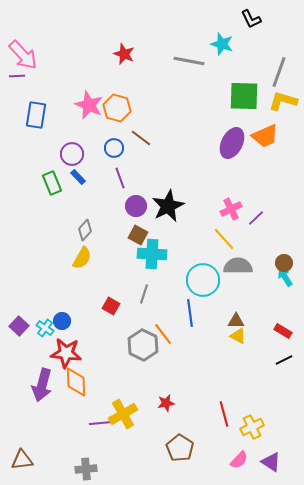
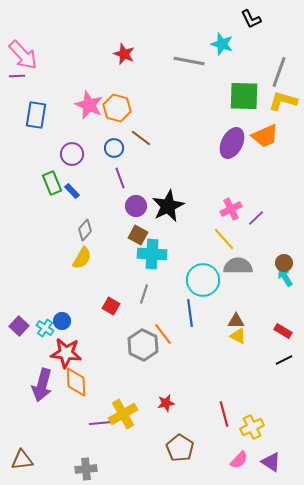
blue rectangle at (78, 177): moved 6 px left, 14 px down
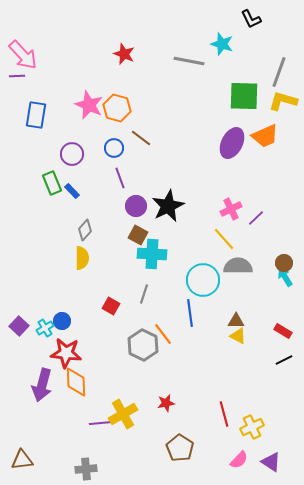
yellow semicircle at (82, 258): rotated 30 degrees counterclockwise
cyan cross at (45, 328): rotated 24 degrees clockwise
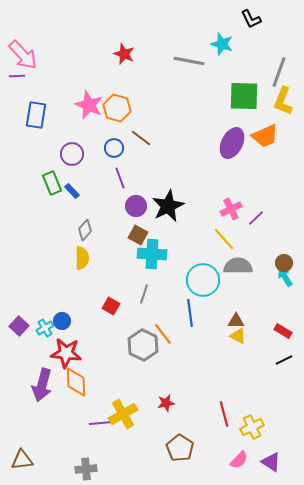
yellow L-shape at (283, 101): rotated 84 degrees counterclockwise
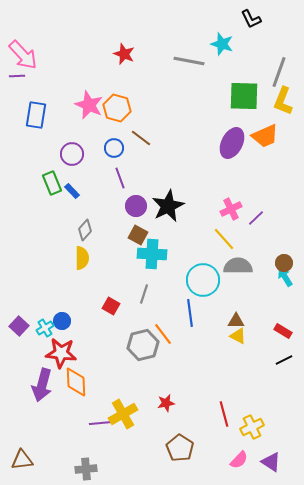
gray hexagon at (143, 345): rotated 20 degrees clockwise
red star at (66, 353): moved 5 px left
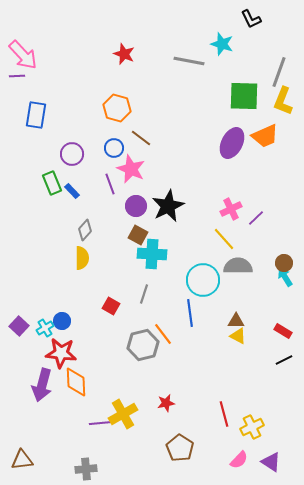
pink star at (89, 105): moved 42 px right, 64 px down
purple line at (120, 178): moved 10 px left, 6 px down
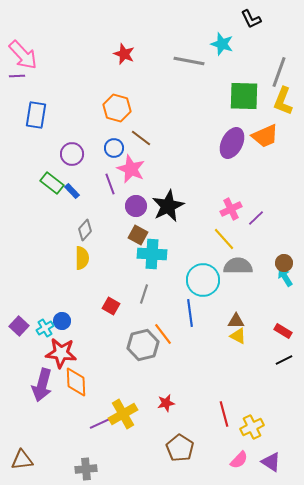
green rectangle at (52, 183): rotated 30 degrees counterclockwise
purple line at (101, 423): rotated 20 degrees counterclockwise
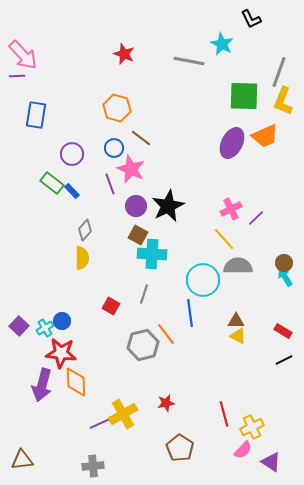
cyan star at (222, 44): rotated 10 degrees clockwise
orange line at (163, 334): moved 3 px right
pink semicircle at (239, 460): moved 4 px right, 10 px up
gray cross at (86, 469): moved 7 px right, 3 px up
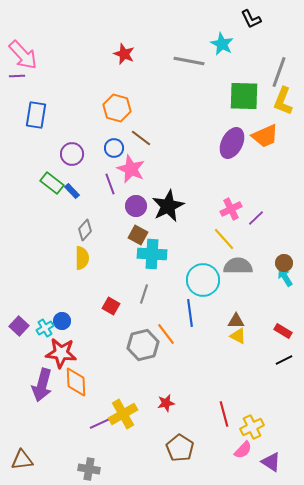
gray cross at (93, 466): moved 4 px left, 3 px down; rotated 15 degrees clockwise
